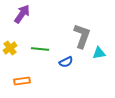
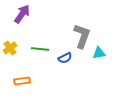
blue semicircle: moved 1 px left, 4 px up
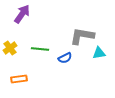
gray L-shape: rotated 100 degrees counterclockwise
orange rectangle: moved 3 px left, 2 px up
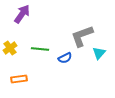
gray L-shape: rotated 30 degrees counterclockwise
cyan triangle: rotated 40 degrees counterclockwise
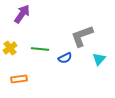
cyan triangle: moved 6 px down
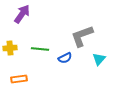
yellow cross: rotated 32 degrees clockwise
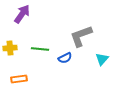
gray L-shape: moved 1 px left
cyan triangle: moved 3 px right
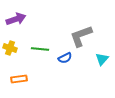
purple arrow: moved 6 px left, 5 px down; rotated 36 degrees clockwise
yellow cross: rotated 24 degrees clockwise
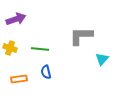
gray L-shape: rotated 20 degrees clockwise
blue semicircle: moved 19 px left, 14 px down; rotated 104 degrees clockwise
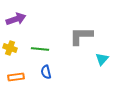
orange rectangle: moved 3 px left, 2 px up
